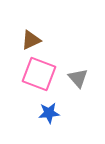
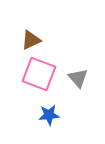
blue star: moved 2 px down
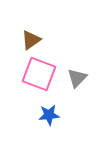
brown triangle: rotated 10 degrees counterclockwise
gray triangle: moved 1 px left; rotated 25 degrees clockwise
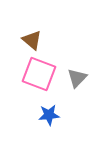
brown triangle: moved 1 px right; rotated 45 degrees counterclockwise
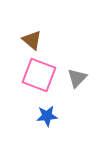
pink square: moved 1 px down
blue star: moved 2 px left, 1 px down
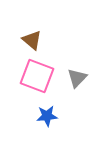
pink square: moved 2 px left, 1 px down
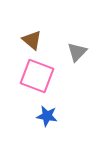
gray triangle: moved 26 px up
blue star: rotated 15 degrees clockwise
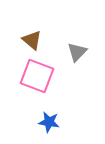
blue star: moved 2 px right, 6 px down
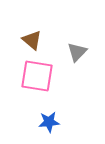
pink square: rotated 12 degrees counterclockwise
blue star: rotated 15 degrees counterclockwise
